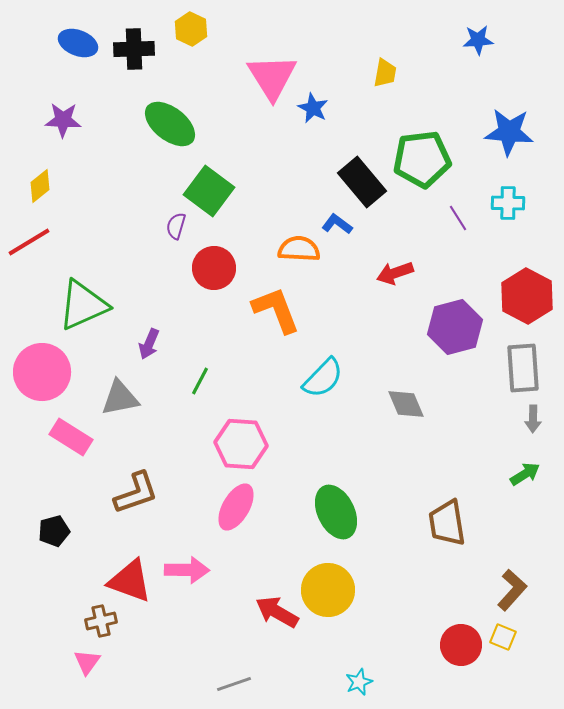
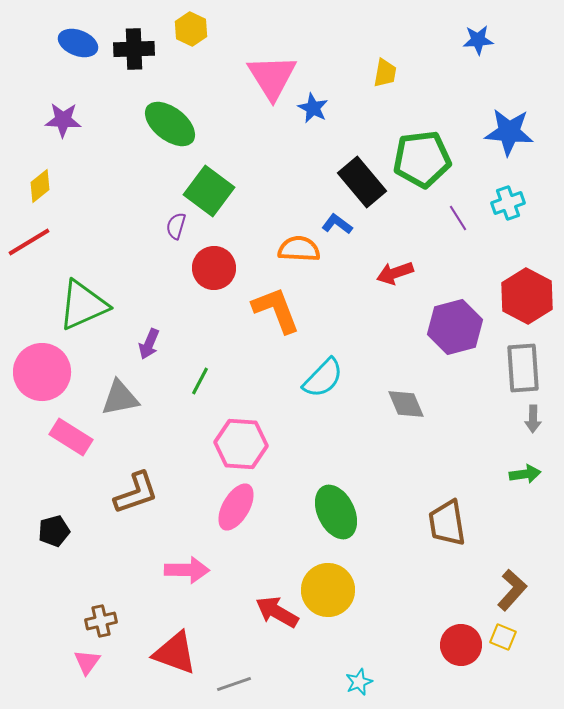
cyan cross at (508, 203): rotated 20 degrees counterclockwise
green arrow at (525, 474): rotated 24 degrees clockwise
red triangle at (130, 581): moved 45 px right, 72 px down
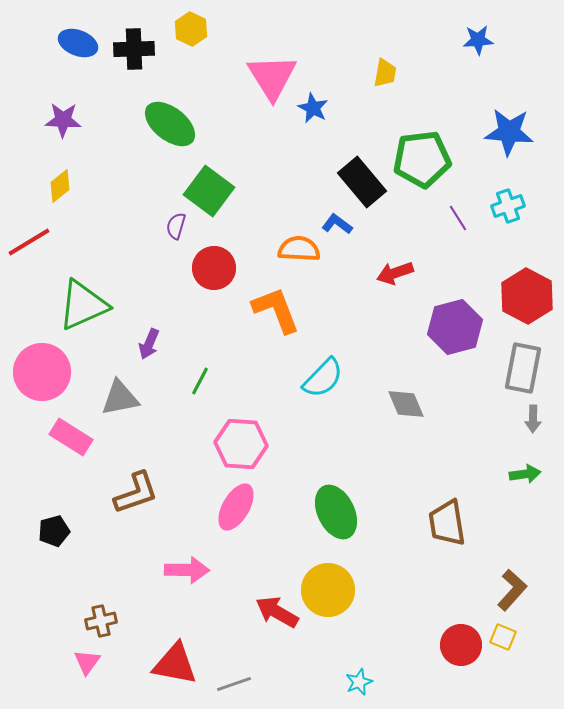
yellow diamond at (40, 186): moved 20 px right
cyan cross at (508, 203): moved 3 px down
gray rectangle at (523, 368): rotated 15 degrees clockwise
red triangle at (175, 653): moved 11 px down; rotated 9 degrees counterclockwise
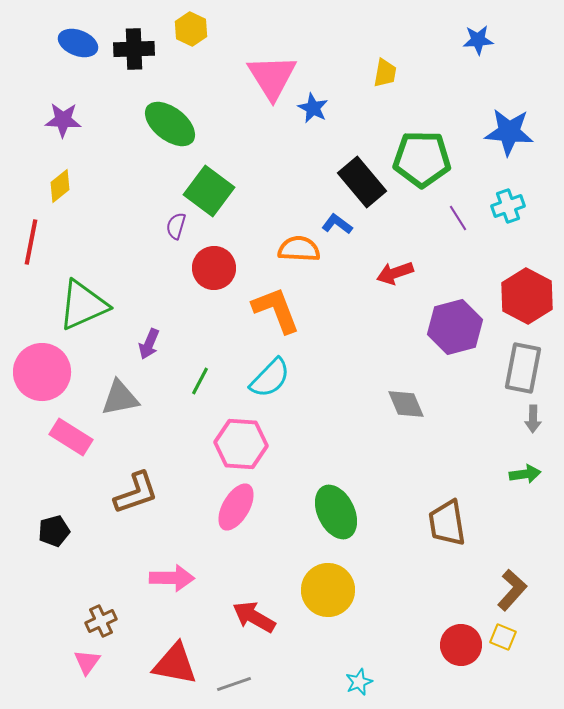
green pentagon at (422, 159): rotated 8 degrees clockwise
red line at (29, 242): moved 2 px right; rotated 48 degrees counterclockwise
cyan semicircle at (323, 378): moved 53 px left
pink arrow at (187, 570): moved 15 px left, 8 px down
red arrow at (277, 612): moved 23 px left, 5 px down
brown cross at (101, 621): rotated 12 degrees counterclockwise
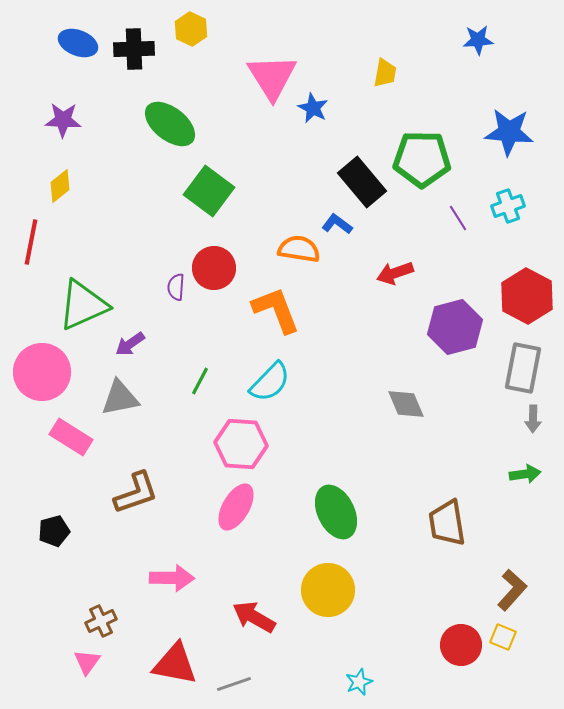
purple semicircle at (176, 226): moved 61 px down; rotated 12 degrees counterclockwise
orange semicircle at (299, 249): rotated 6 degrees clockwise
purple arrow at (149, 344): moved 19 px left; rotated 32 degrees clockwise
cyan semicircle at (270, 378): moved 4 px down
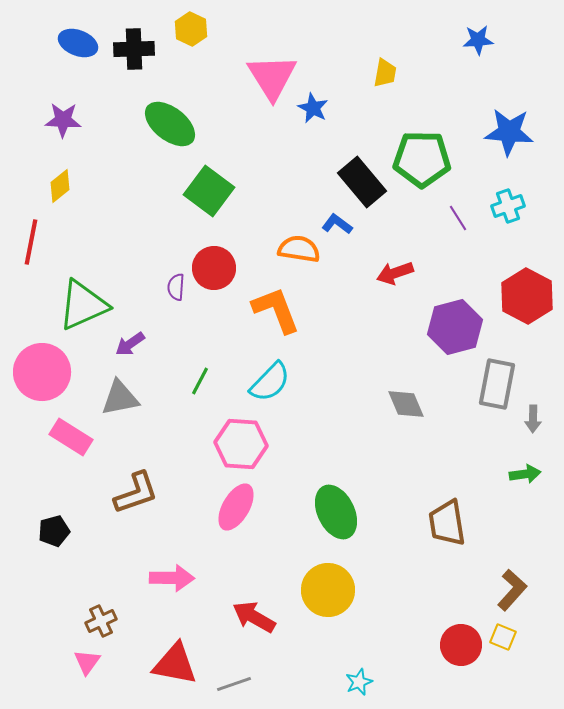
gray rectangle at (523, 368): moved 26 px left, 16 px down
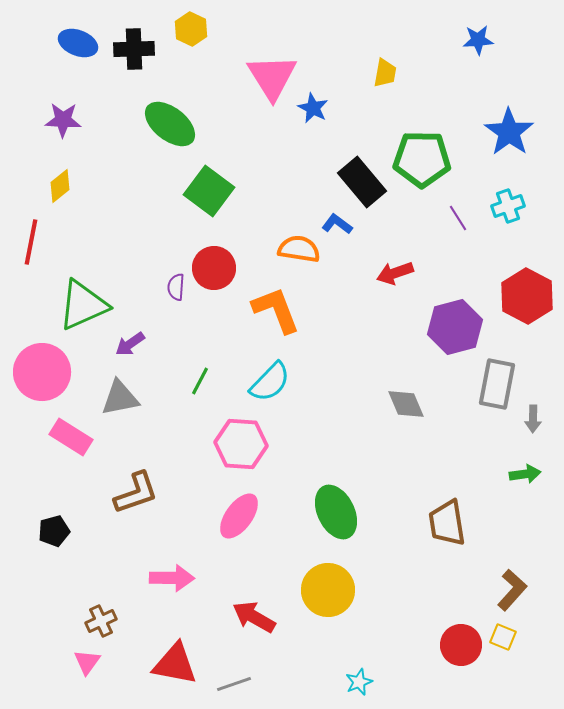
blue star at (509, 132): rotated 30 degrees clockwise
pink ellipse at (236, 507): moved 3 px right, 9 px down; rotated 6 degrees clockwise
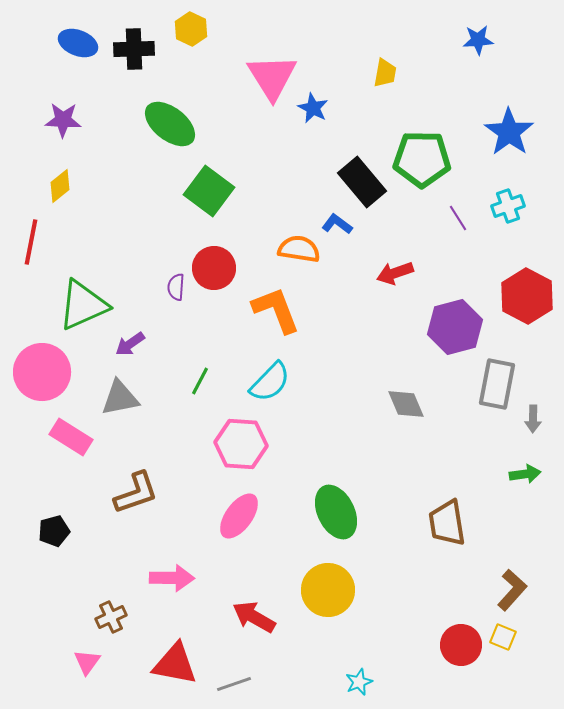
brown cross at (101, 621): moved 10 px right, 4 px up
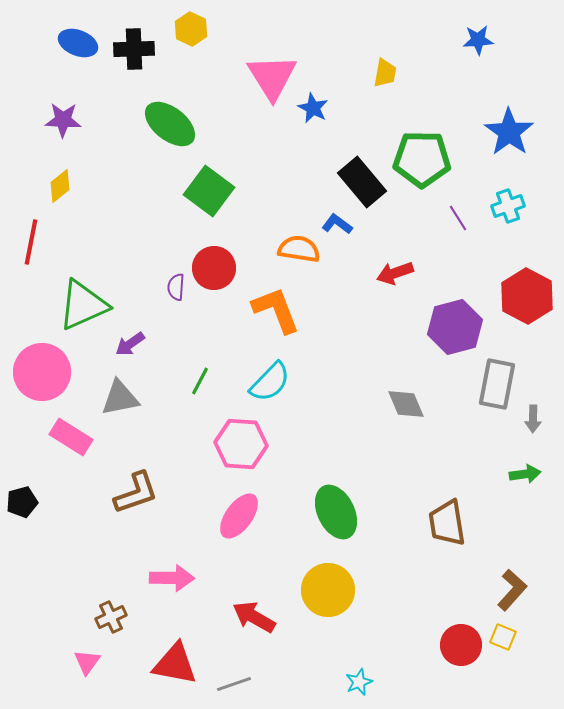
black pentagon at (54, 531): moved 32 px left, 29 px up
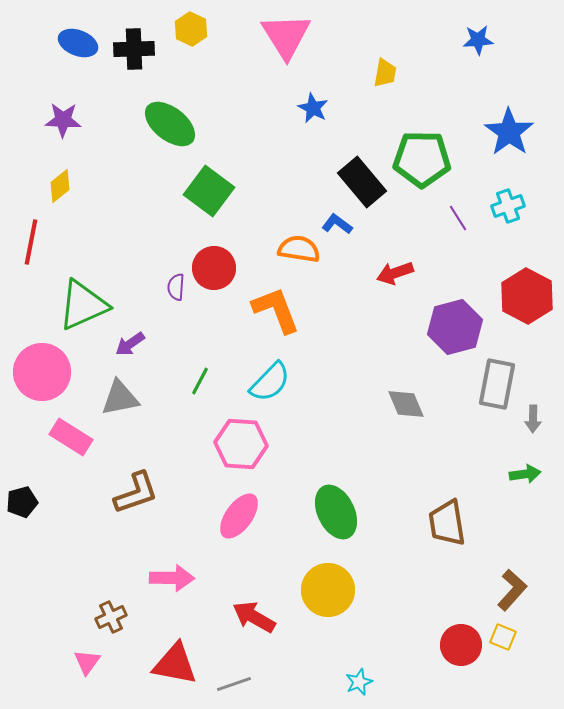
pink triangle at (272, 77): moved 14 px right, 41 px up
